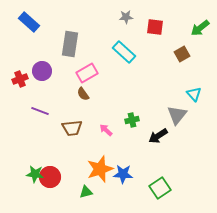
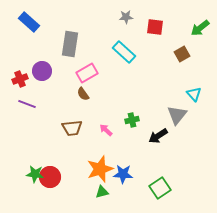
purple line: moved 13 px left, 7 px up
green triangle: moved 16 px right
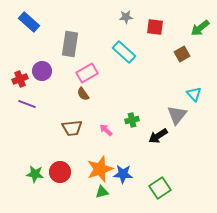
red circle: moved 10 px right, 5 px up
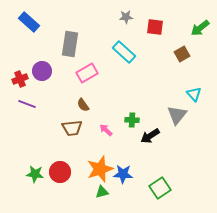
brown semicircle: moved 11 px down
green cross: rotated 16 degrees clockwise
black arrow: moved 8 px left
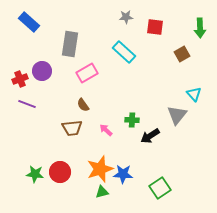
green arrow: rotated 54 degrees counterclockwise
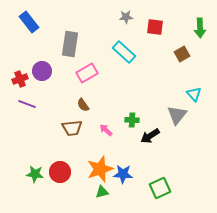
blue rectangle: rotated 10 degrees clockwise
green square: rotated 10 degrees clockwise
